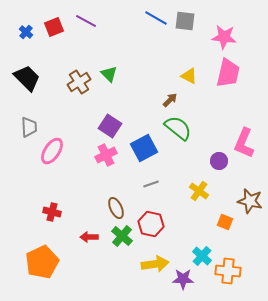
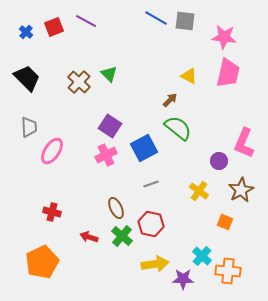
brown cross: rotated 15 degrees counterclockwise
brown star: moved 9 px left, 11 px up; rotated 30 degrees clockwise
red arrow: rotated 18 degrees clockwise
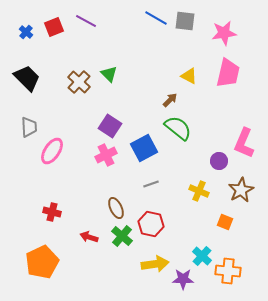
pink star: moved 4 px up; rotated 15 degrees counterclockwise
yellow cross: rotated 12 degrees counterclockwise
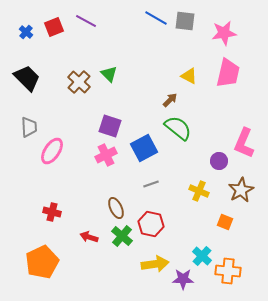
purple square: rotated 15 degrees counterclockwise
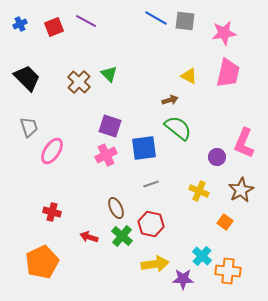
blue cross: moved 6 px left, 8 px up; rotated 24 degrees clockwise
brown arrow: rotated 28 degrees clockwise
gray trapezoid: rotated 15 degrees counterclockwise
blue square: rotated 20 degrees clockwise
purple circle: moved 2 px left, 4 px up
orange square: rotated 14 degrees clockwise
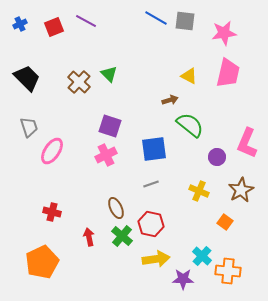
green semicircle: moved 12 px right, 3 px up
pink L-shape: moved 3 px right
blue square: moved 10 px right, 1 px down
red arrow: rotated 60 degrees clockwise
yellow arrow: moved 1 px right, 5 px up
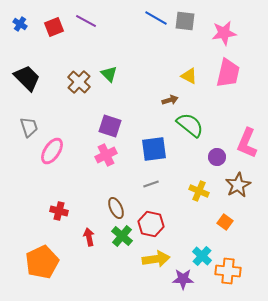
blue cross: rotated 32 degrees counterclockwise
brown star: moved 3 px left, 5 px up
red cross: moved 7 px right, 1 px up
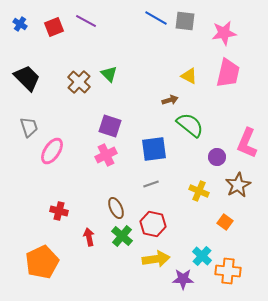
red hexagon: moved 2 px right
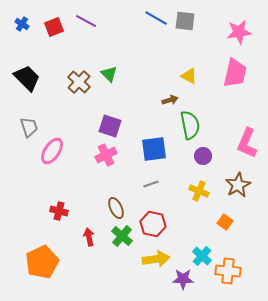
blue cross: moved 2 px right
pink star: moved 15 px right, 1 px up
pink trapezoid: moved 7 px right
green semicircle: rotated 40 degrees clockwise
purple circle: moved 14 px left, 1 px up
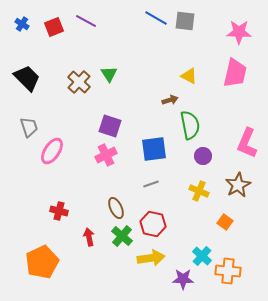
pink star: rotated 10 degrees clockwise
green triangle: rotated 12 degrees clockwise
yellow arrow: moved 5 px left, 1 px up
